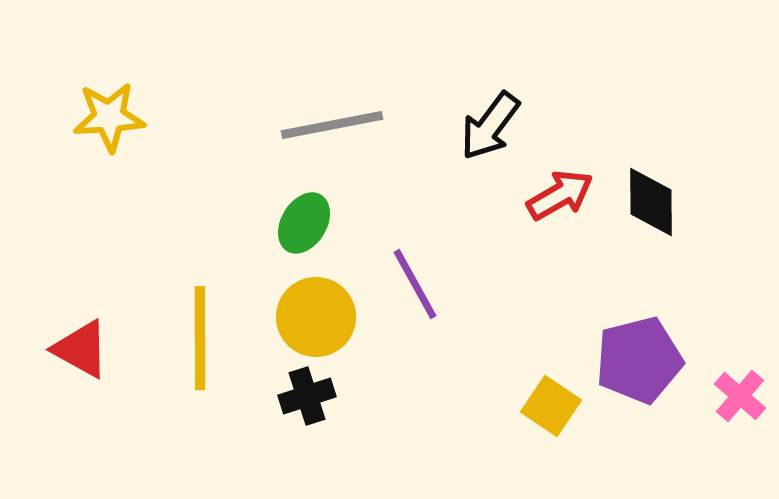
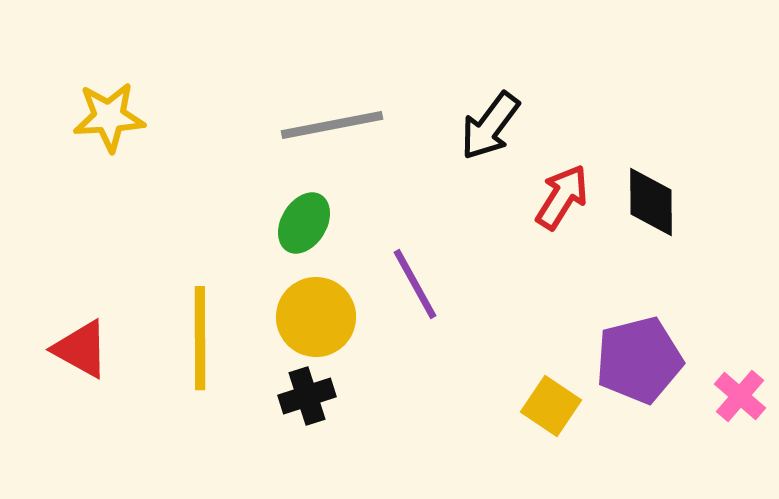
red arrow: moved 2 px right, 2 px down; rotated 28 degrees counterclockwise
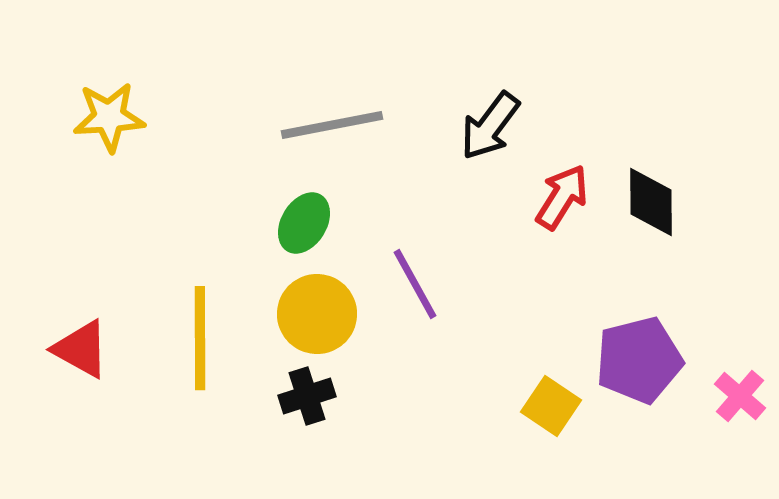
yellow circle: moved 1 px right, 3 px up
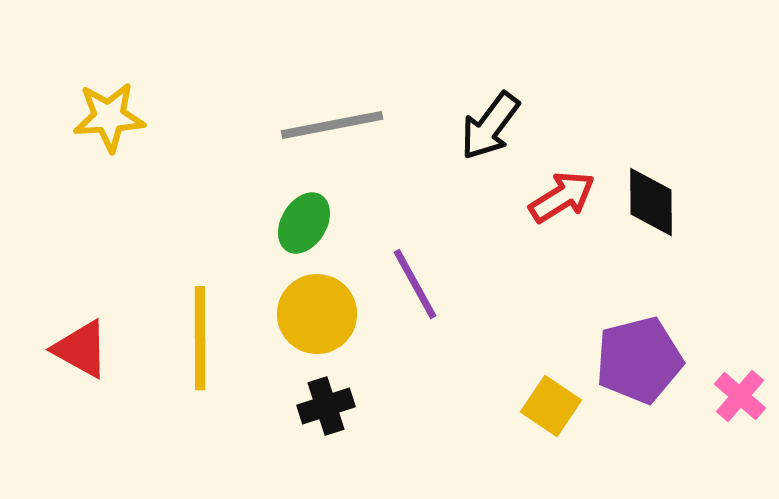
red arrow: rotated 26 degrees clockwise
black cross: moved 19 px right, 10 px down
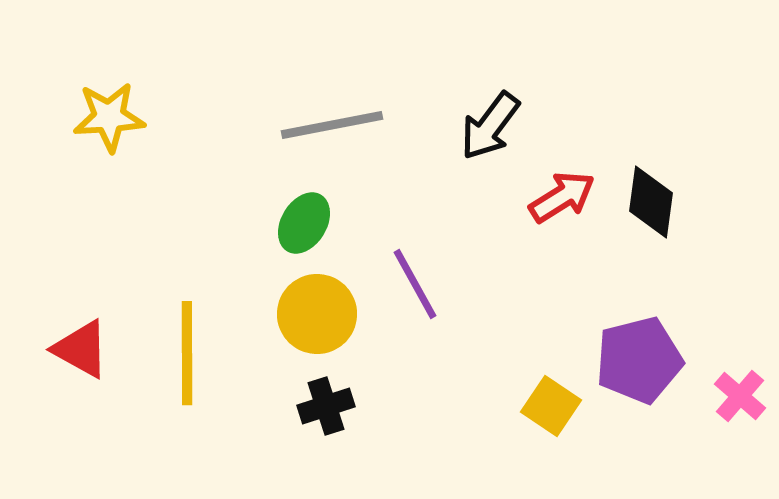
black diamond: rotated 8 degrees clockwise
yellow line: moved 13 px left, 15 px down
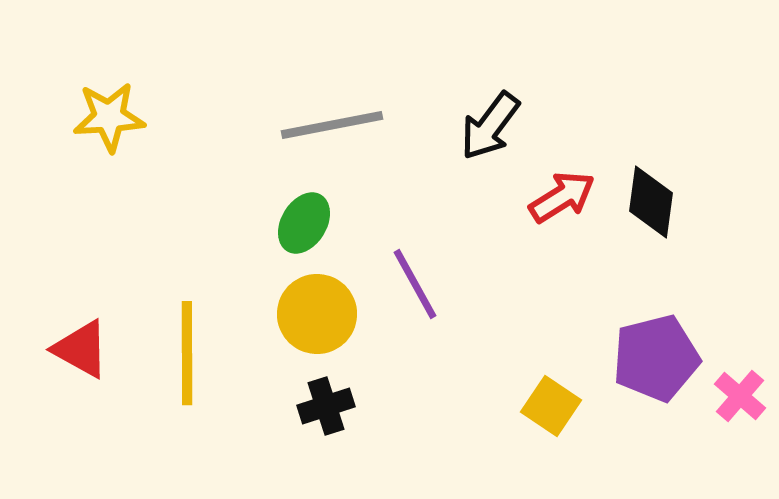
purple pentagon: moved 17 px right, 2 px up
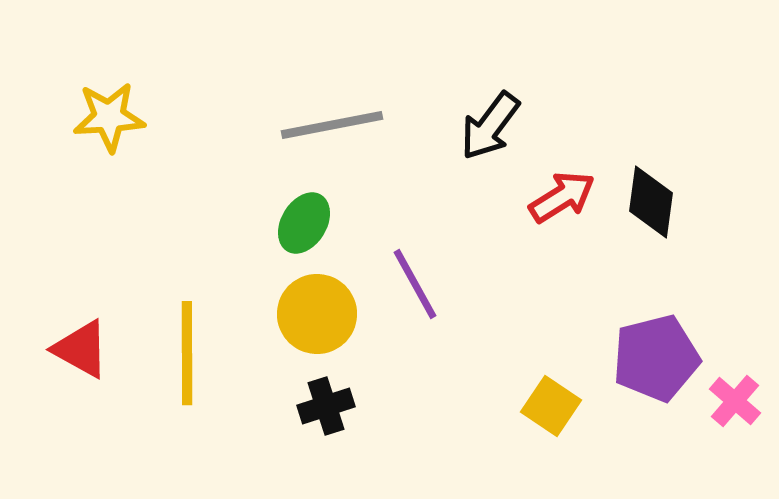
pink cross: moved 5 px left, 5 px down
